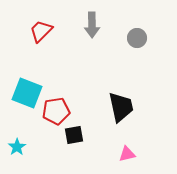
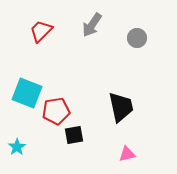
gray arrow: rotated 35 degrees clockwise
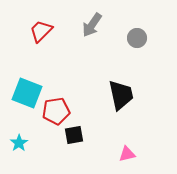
black trapezoid: moved 12 px up
cyan star: moved 2 px right, 4 px up
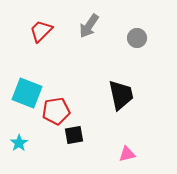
gray arrow: moved 3 px left, 1 px down
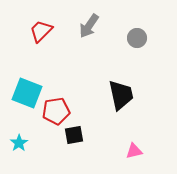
pink triangle: moved 7 px right, 3 px up
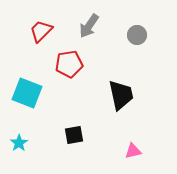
gray circle: moved 3 px up
red pentagon: moved 13 px right, 47 px up
pink triangle: moved 1 px left
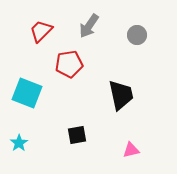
black square: moved 3 px right
pink triangle: moved 2 px left, 1 px up
